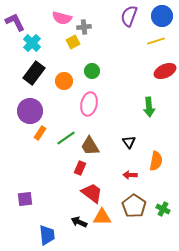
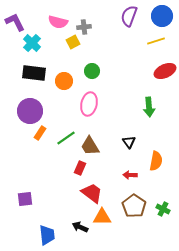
pink semicircle: moved 4 px left, 4 px down
black rectangle: rotated 60 degrees clockwise
black arrow: moved 1 px right, 5 px down
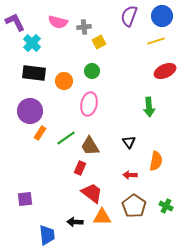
yellow square: moved 26 px right
green cross: moved 3 px right, 3 px up
black arrow: moved 5 px left, 5 px up; rotated 21 degrees counterclockwise
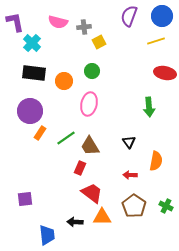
purple L-shape: rotated 15 degrees clockwise
red ellipse: moved 2 px down; rotated 35 degrees clockwise
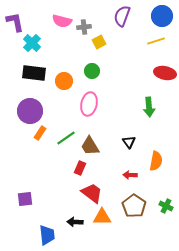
purple semicircle: moved 7 px left
pink semicircle: moved 4 px right, 1 px up
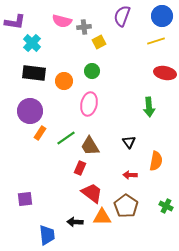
purple L-shape: rotated 110 degrees clockwise
brown pentagon: moved 8 px left
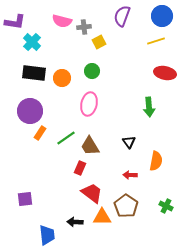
cyan cross: moved 1 px up
orange circle: moved 2 px left, 3 px up
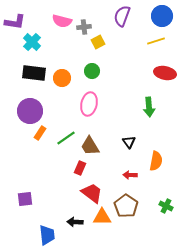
yellow square: moved 1 px left
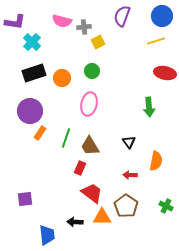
black rectangle: rotated 25 degrees counterclockwise
green line: rotated 36 degrees counterclockwise
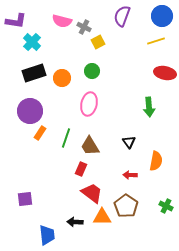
purple L-shape: moved 1 px right, 1 px up
gray cross: rotated 32 degrees clockwise
red rectangle: moved 1 px right, 1 px down
